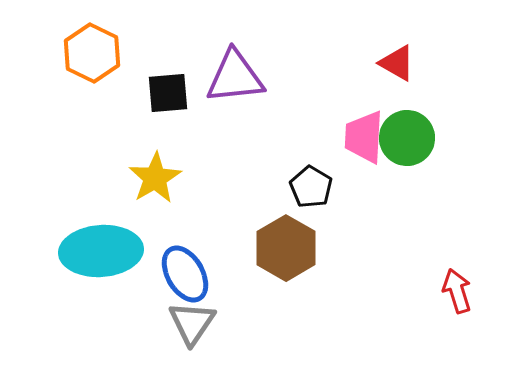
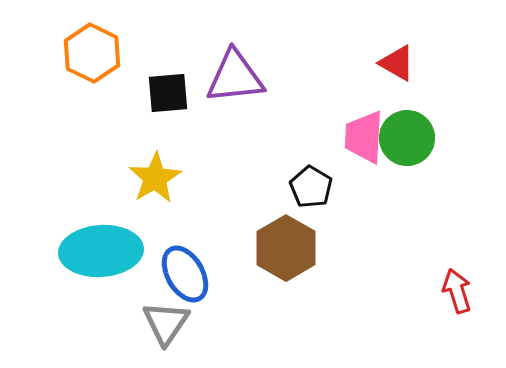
gray triangle: moved 26 px left
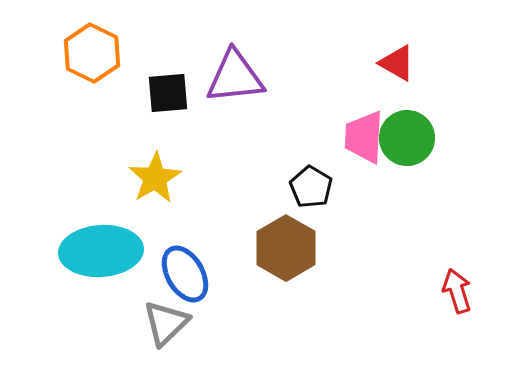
gray triangle: rotated 12 degrees clockwise
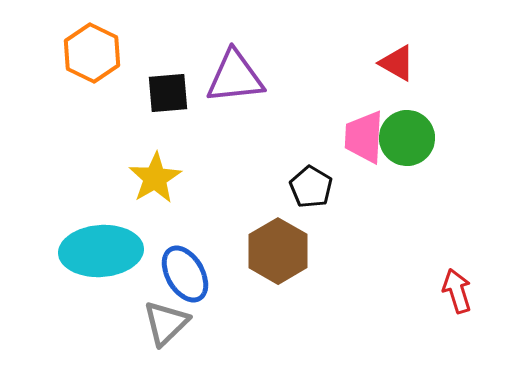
brown hexagon: moved 8 px left, 3 px down
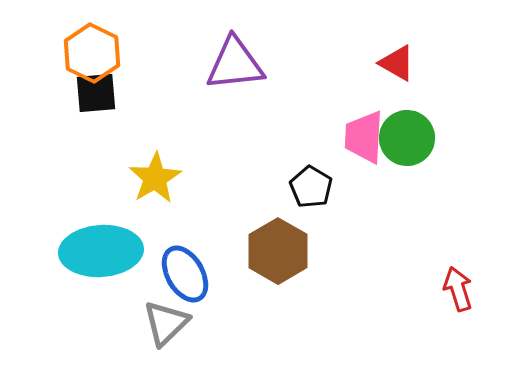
purple triangle: moved 13 px up
black square: moved 72 px left
red arrow: moved 1 px right, 2 px up
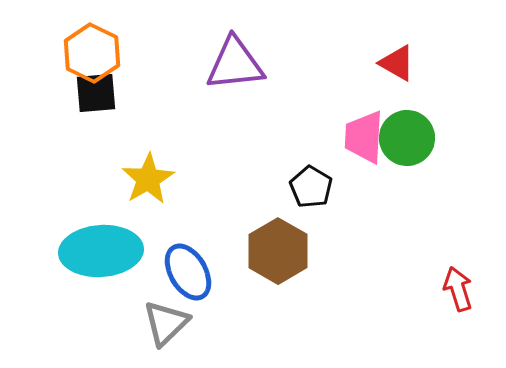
yellow star: moved 7 px left, 1 px down
blue ellipse: moved 3 px right, 2 px up
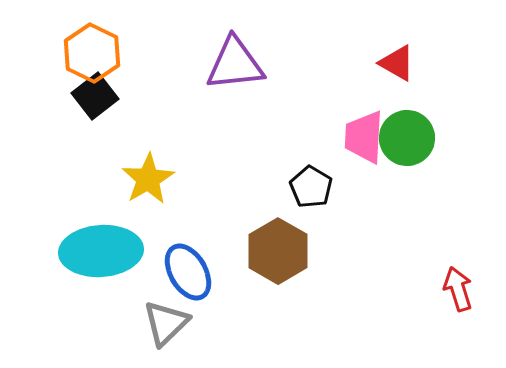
black square: moved 1 px left, 3 px down; rotated 33 degrees counterclockwise
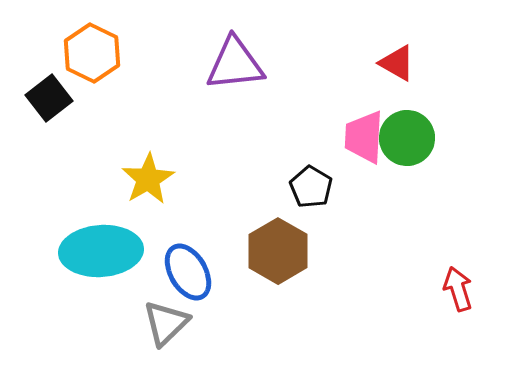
black square: moved 46 px left, 2 px down
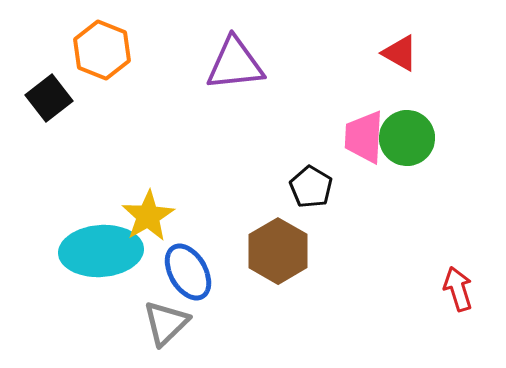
orange hexagon: moved 10 px right, 3 px up; rotated 4 degrees counterclockwise
red triangle: moved 3 px right, 10 px up
yellow star: moved 37 px down
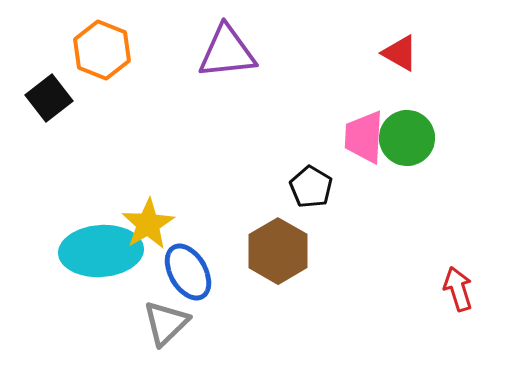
purple triangle: moved 8 px left, 12 px up
yellow star: moved 8 px down
